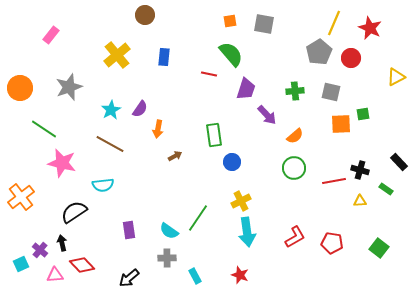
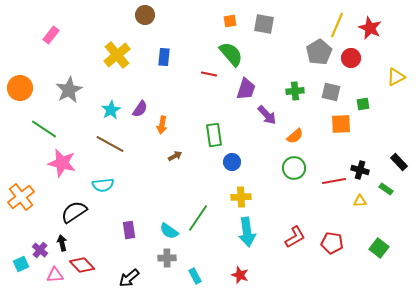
yellow line at (334, 23): moved 3 px right, 2 px down
gray star at (69, 87): moved 3 px down; rotated 8 degrees counterclockwise
green square at (363, 114): moved 10 px up
orange arrow at (158, 129): moved 4 px right, 4 px up
yellow cross at (241, 201): moved 4 px up; rotated 24 degrees clockwise
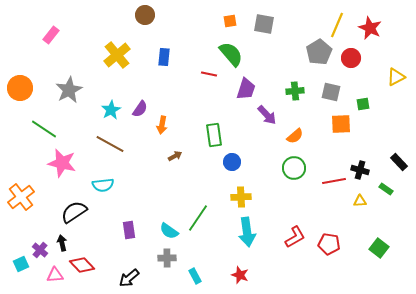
red pentagon at (332, 243): moved 3 px left, 1 px down
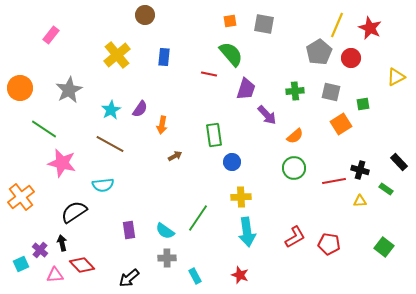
orange square at (341, 124): rotated 30 degrees counterclockwise
cyan semicircle at (169, 231): moved 4 px left
green square at (379, 248): moved 5 px right, 1 px up
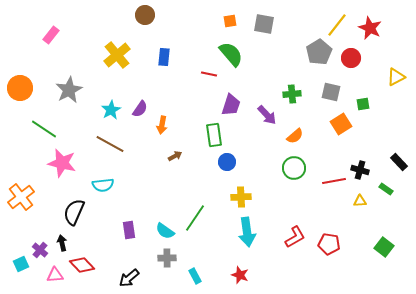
yellow line at (337, 25): rotated 15 degrees clockwise
purple trapezoid at (246, 89): moved 15 px left, 16 px down
green cross at (295, 91): moved 3 px left, 3 px down
blue circle at (232, 162): moved 5 px left
black semicircle at (74, 212): rotated 32 degrees counterclockwise
green line at (198, 218): moved 3 px left
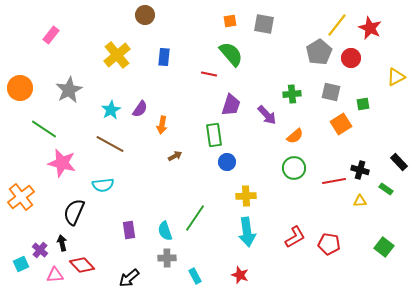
yellow cross at (241, 197): moved 5 px right, 1 px up
cyan semicircle at (165, 231): rotated 36 degrees clockwise
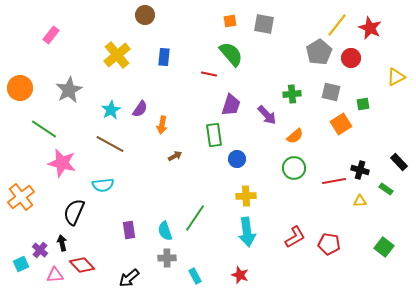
blue circle at (227, 162): moved 10 px right, 3 px up
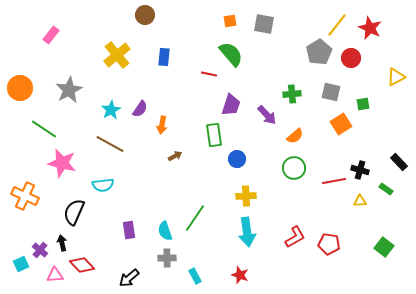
orange cross at (21, 197): moved 4 px right, 1 px up; rotated 28 degrees counterclockwise
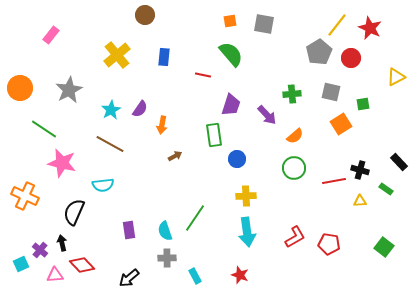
red line at (209, 74): moved 6 px left, 1 px down
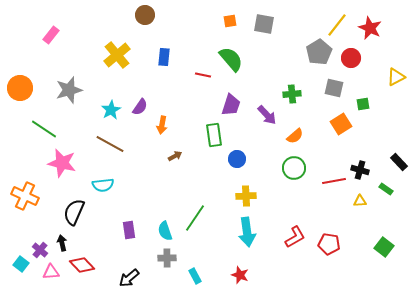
green semicircle at (231, 54): moved 5 px down
gray star at (69, 90): rotated 12 degrees clockwise
gray square at (331, 92): moved 3 px right, 4 px up
purple semicircle at (140, 109): moved 2 px up
cyan square at (21, 264): rotated 28 degrees counterclockwise
pink triangle at (55, 275): moved 4 px left, 3 px up
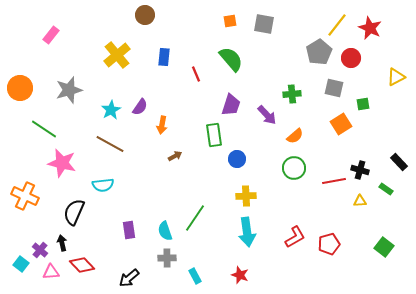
red line at (203, 75): moved 7 px left, 1 px up; rotated 56 degrees clockwise
red pentagon at (329, 244): rotated 25 degrees counterclockwise
